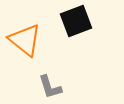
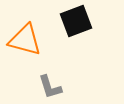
orange triangle: rotated 24 degrees counterclockwise
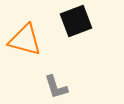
gray L-shape: moved 6 px right
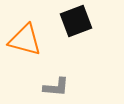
gray L-shape: rotated 68 degrees counterclockwise
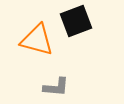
orange triangle: moved 12 px right
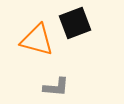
black square: moved 1 px left, 2 px down
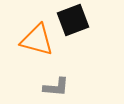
black square: moved 2 px left, 3 px up
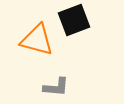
black square: moved 1 px right
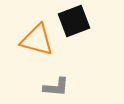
black square: moved 1 px down
